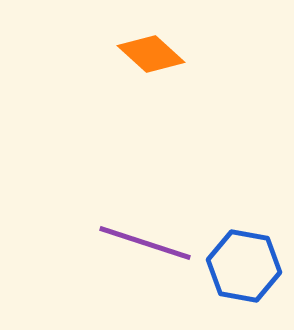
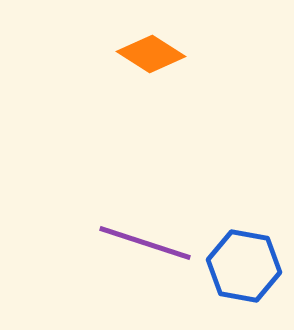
orange diamond: rotated 10 degrees counterclockwise
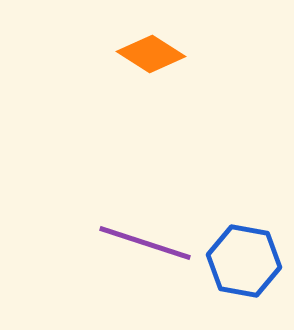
blue hexagon: moved 5 px up
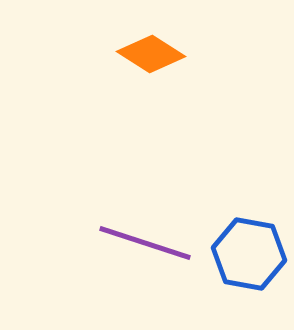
blue hexagon: moved 5 px right, 7 px up
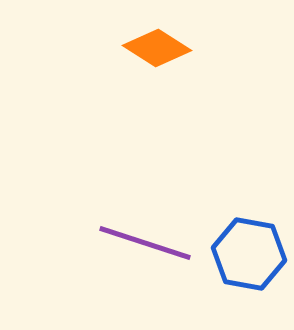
orange diamond: moved 6 px right, 6 px up
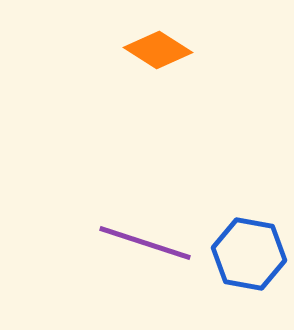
orange diamond: moved 1 px right, 2 px down
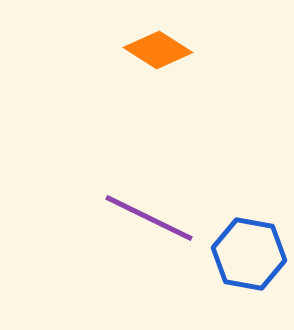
purple line: moved 4 px right, 25 px up; rotated 8 degrees clockwise
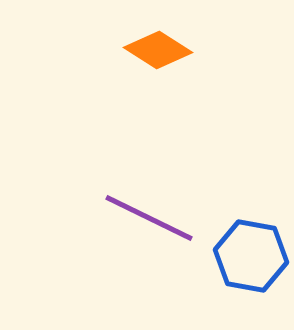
blue hexagon: moved 2 px right, 2 px down
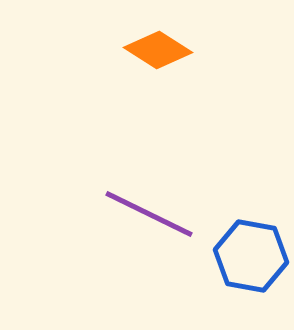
purple line: moved 4 px up
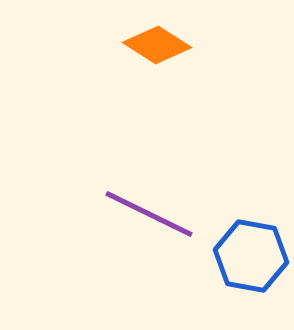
orange diamond: moved 1 px left, 5 px up
